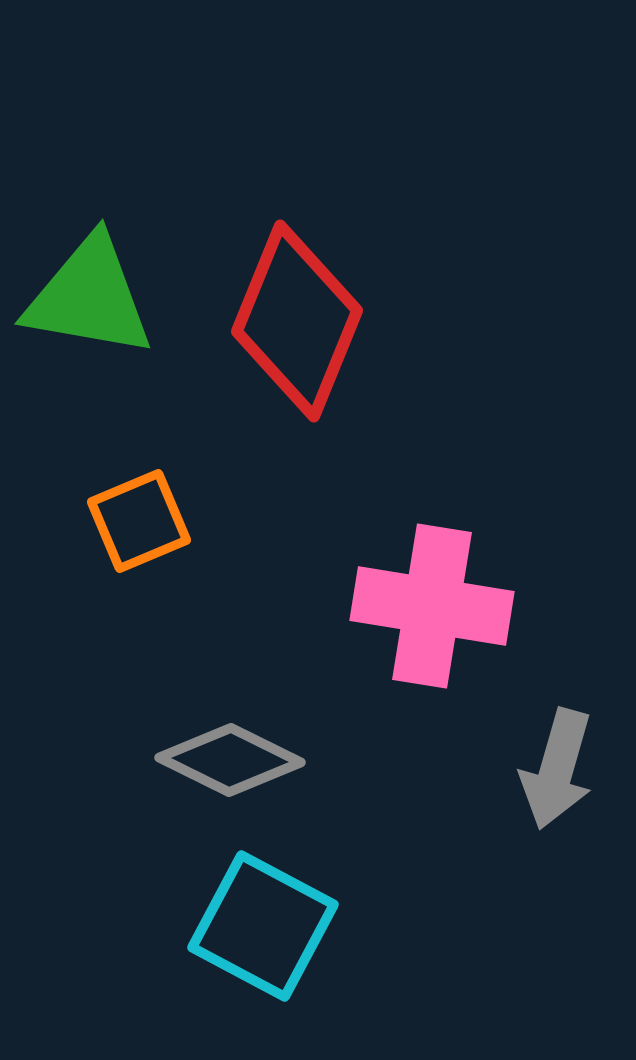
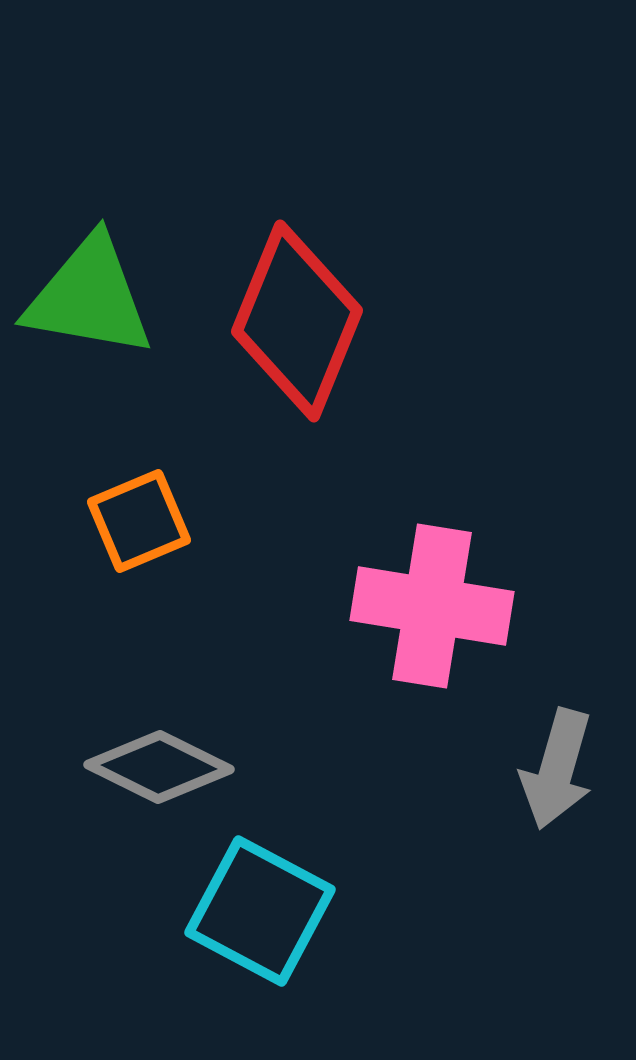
gray diamond: moved 71 px left, 7 px down
cyan square: moved 3 px left, 15 px up
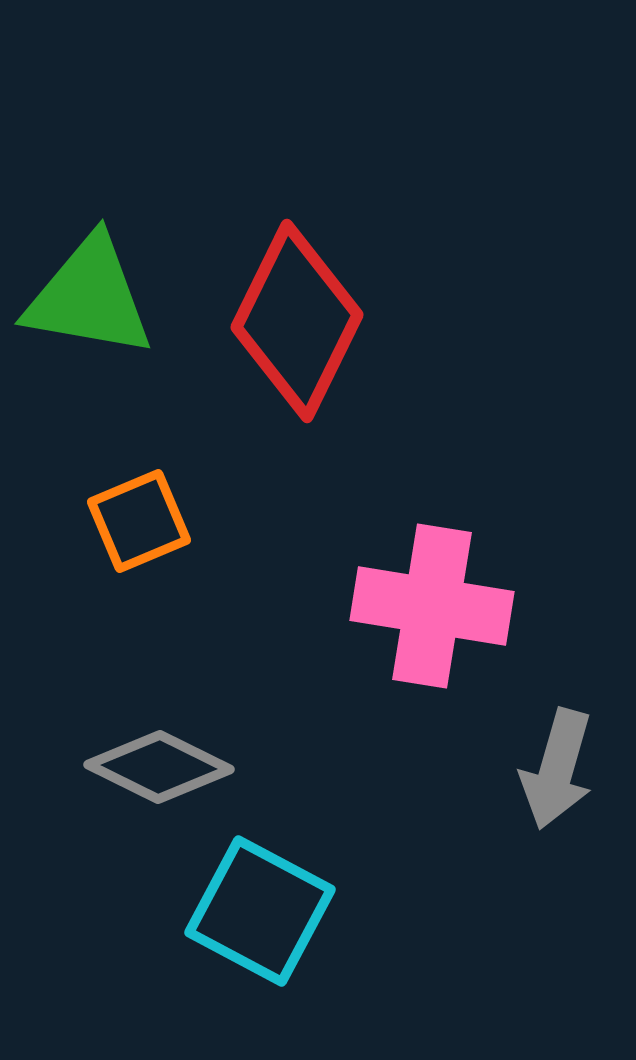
red diamond: rotated 4 degrees clockwise
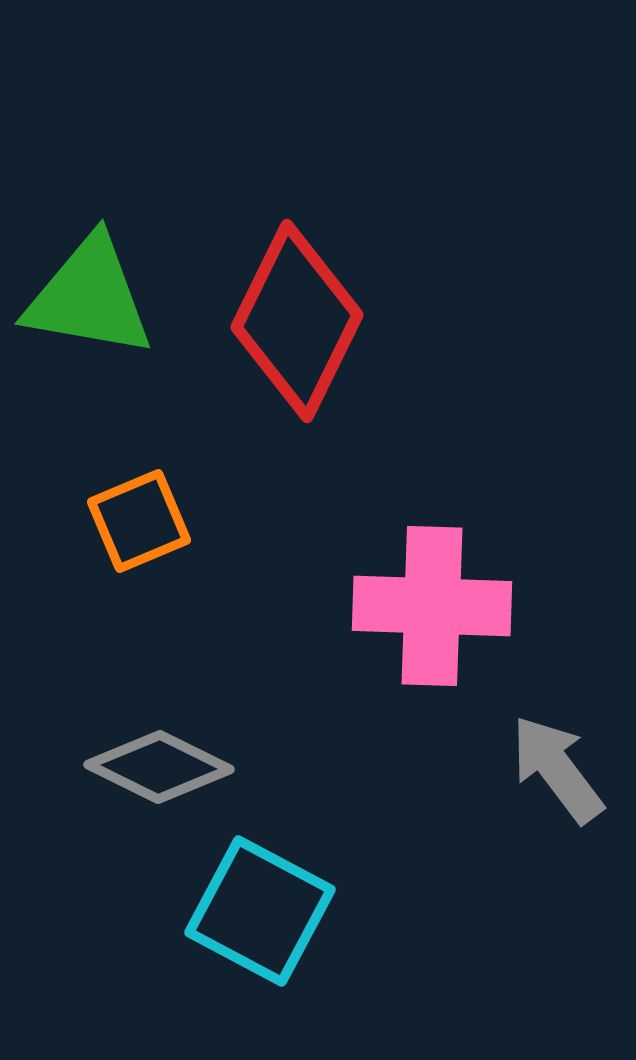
pink cross: rotated 7 degrees counterclockwise
gray arrow: rotated 127 degrees clockwise
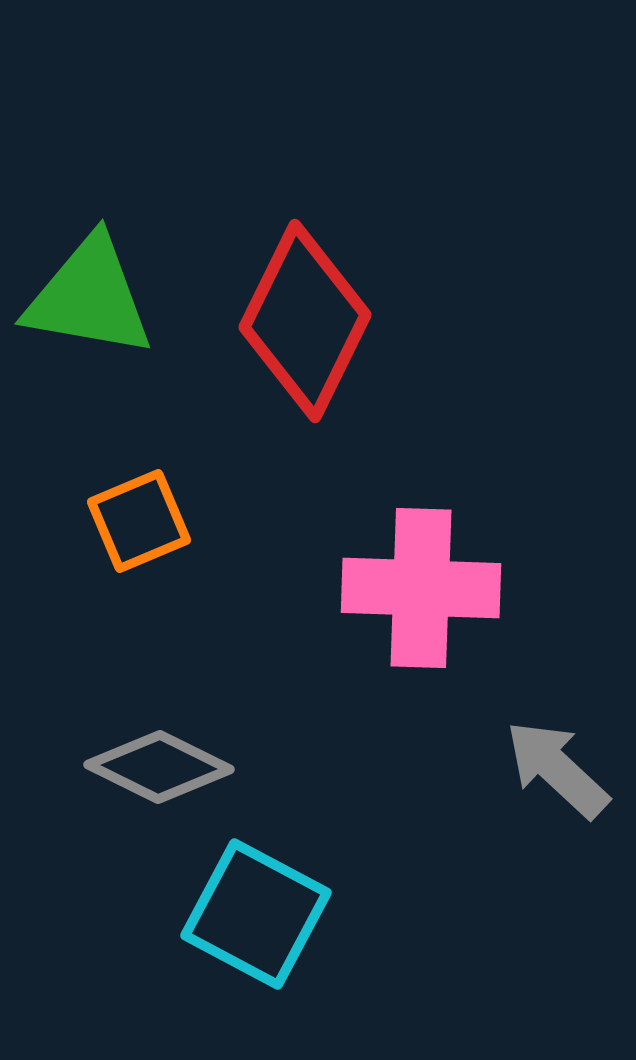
red diamond: moved 8 px right
pink cross: moved 11 px left, 18 px up
gray arrow: rotated 10 degrees counterclockwise
cyan square: moved 4 px left, 3 px down
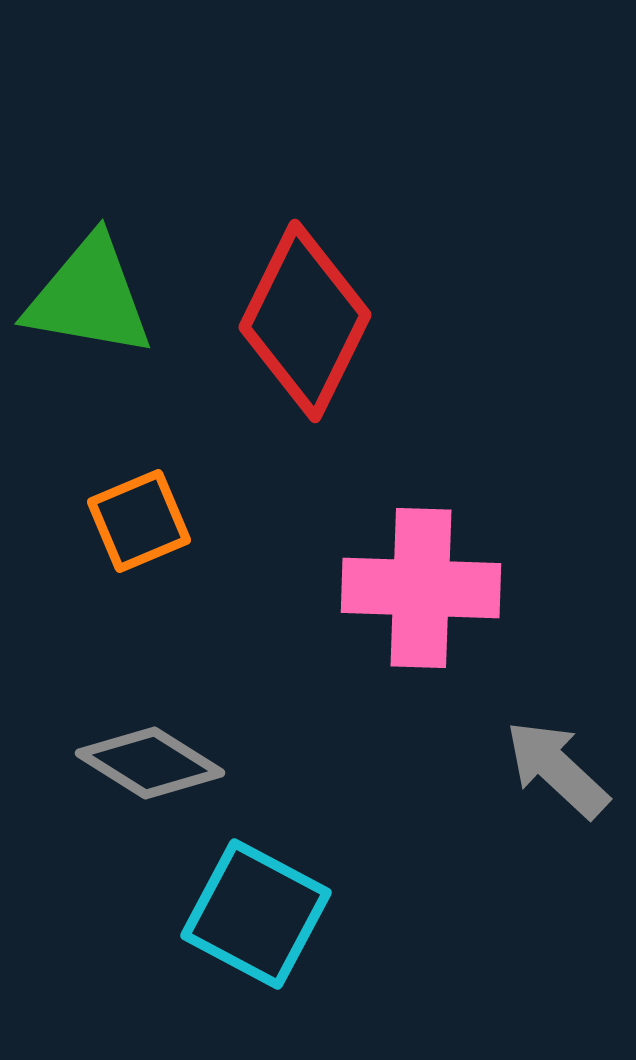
gray diamond: moved 9 px left, 4 px up; rotated 6 degrees clockwise
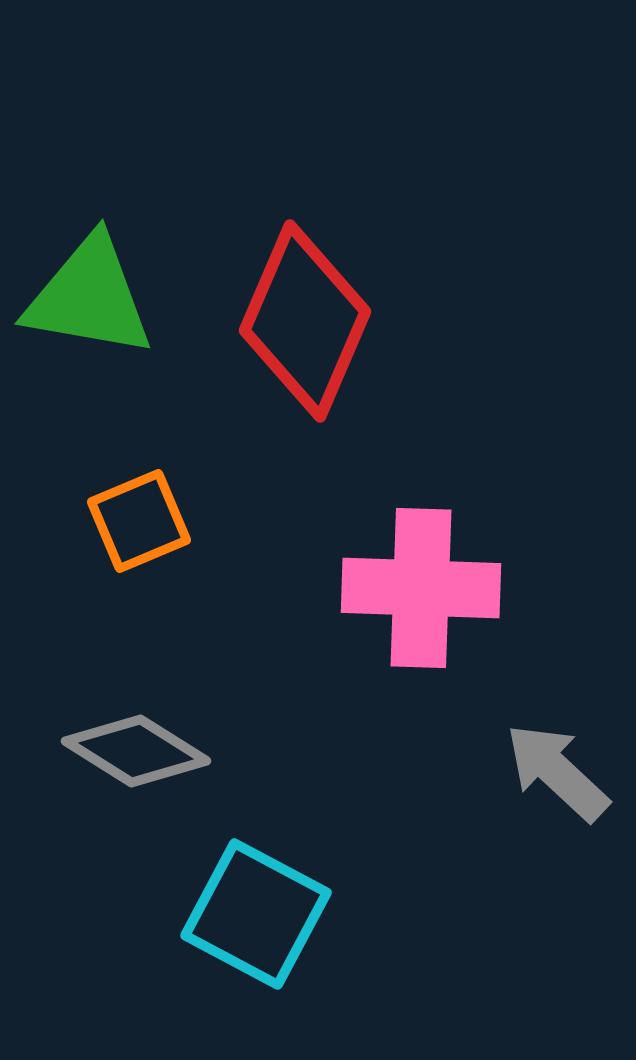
red diamond: rotated 3 degrees counterclockwise
gray diamond: moved 14 px left, 12 px up
gray arrow: moved 3 px down
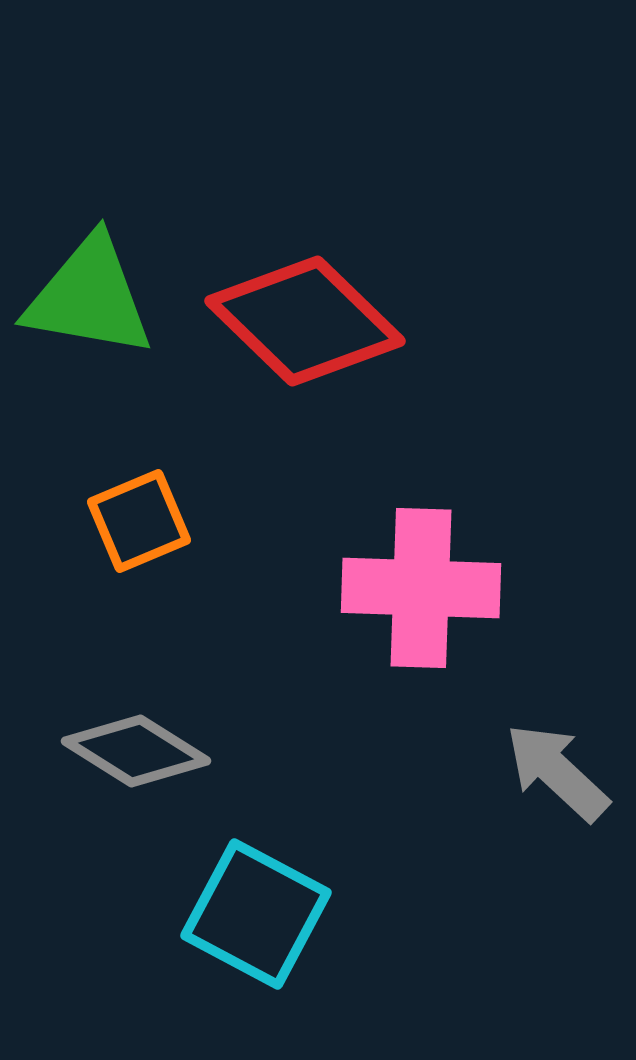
red diamond: rotated 69 degrees counterclockwise
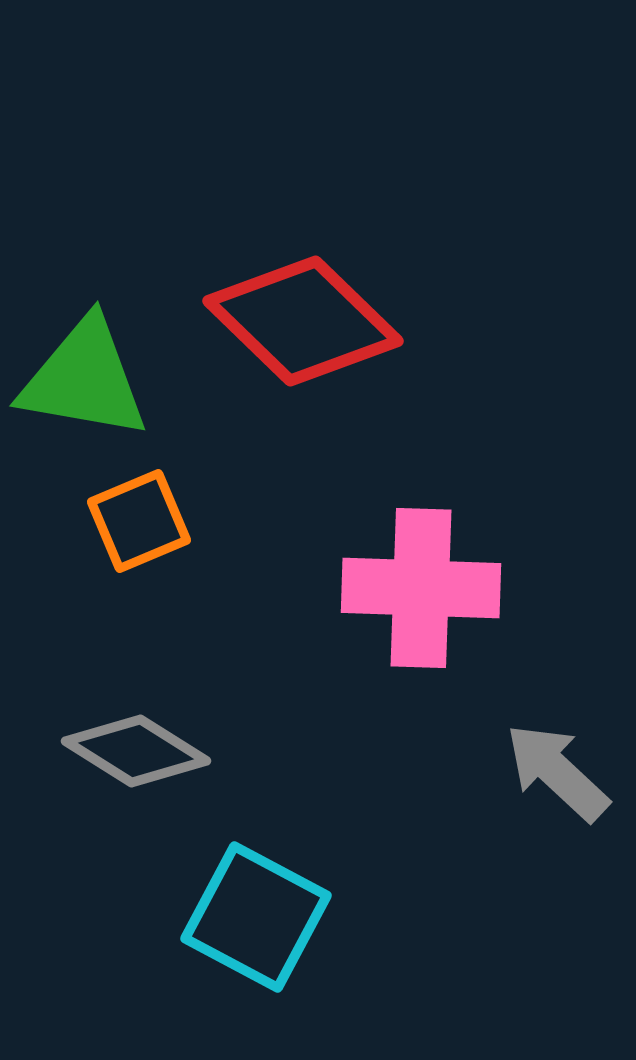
green triangle: moved 5 px left, 82 px down
red diamond: moved 2 px left
cyan square: moved 3 px down
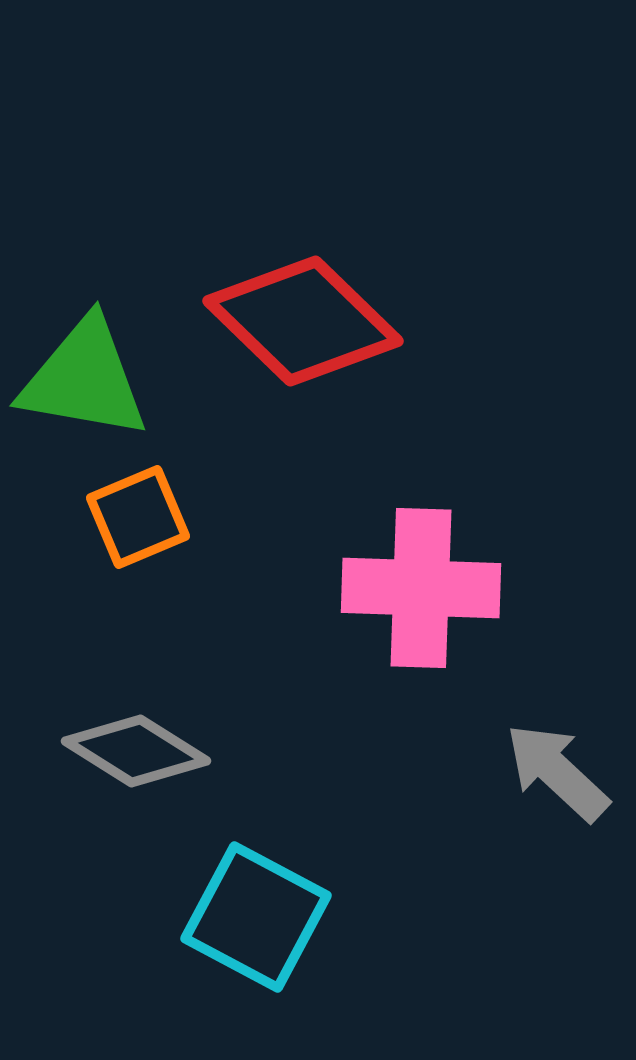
orange square: moved 1 px left, 4 px up
